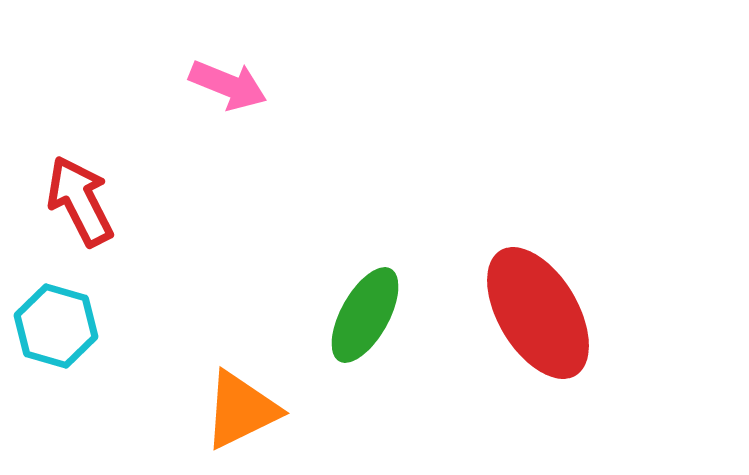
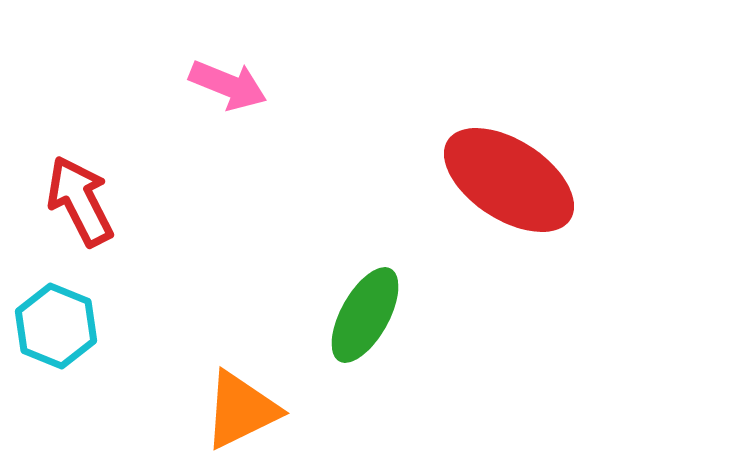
red ellipse: moved 29 px left, 133 px up; rotated 26 degrees counterclockwise
cyan hexagon: rotated 6 degrees clockwise
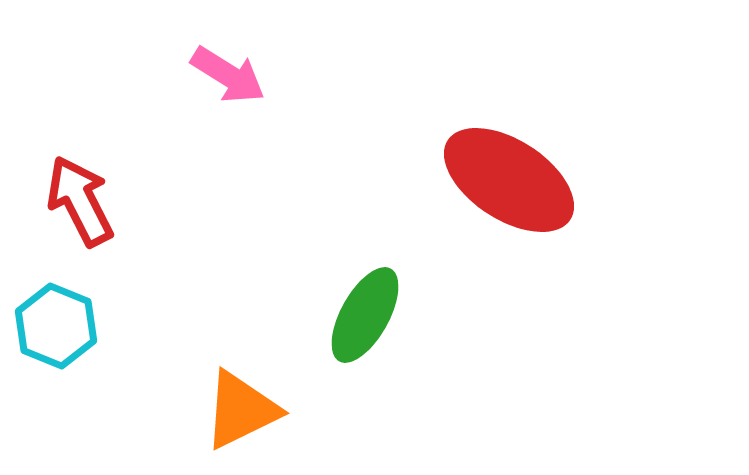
pink arrow: moved 10 px up; rotated 10 degrees clockwise
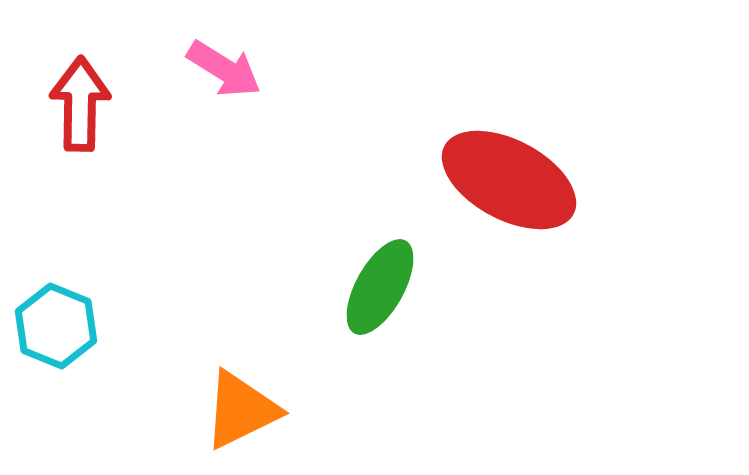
pink arrow: moved 4 px left, 6 px up
red ellipse: rotated 5 degrees counterclockwise
red arrow: moved 97 px up; rotated 28 degrees clockwise
green ellipse: moved 15 px right, 28 px up
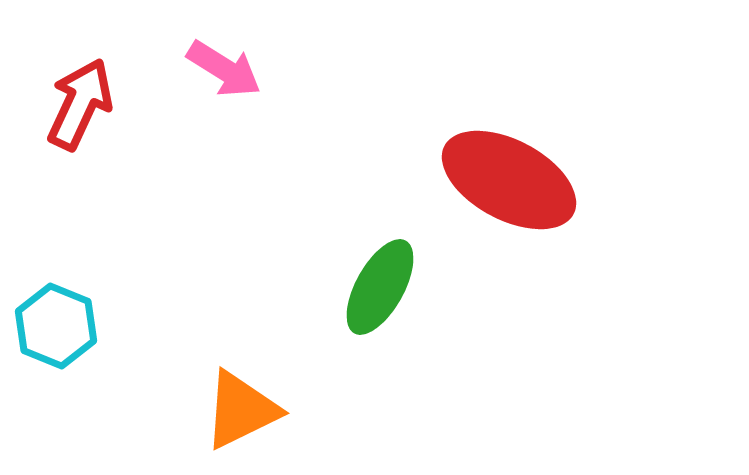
red arrow: rotated 24 degrees clockwise
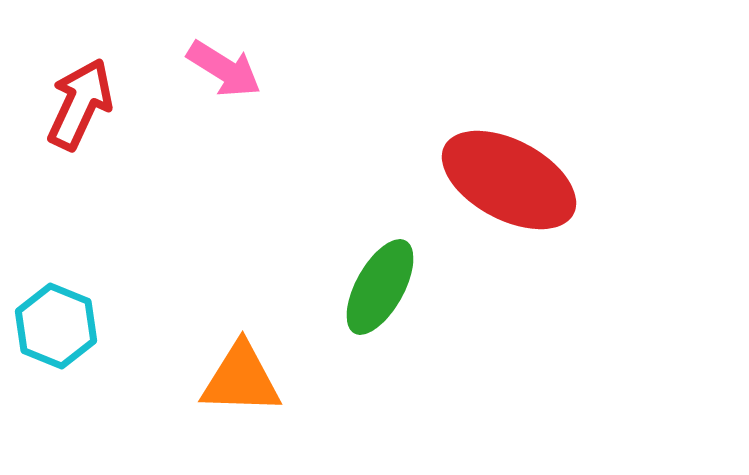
orange triangle: moved 31 px up; rotated 28 degrees clockwise
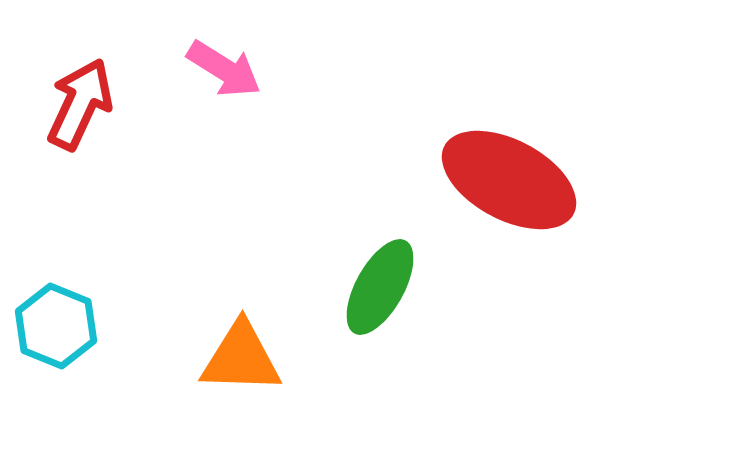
orange triangle: moved 21 px up
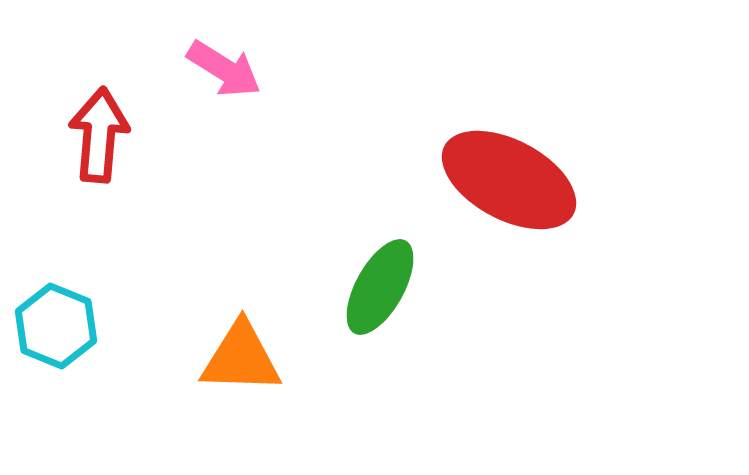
red arrow: moved 19 px right, 31 px down; rotated 20 degrees counterclockwise
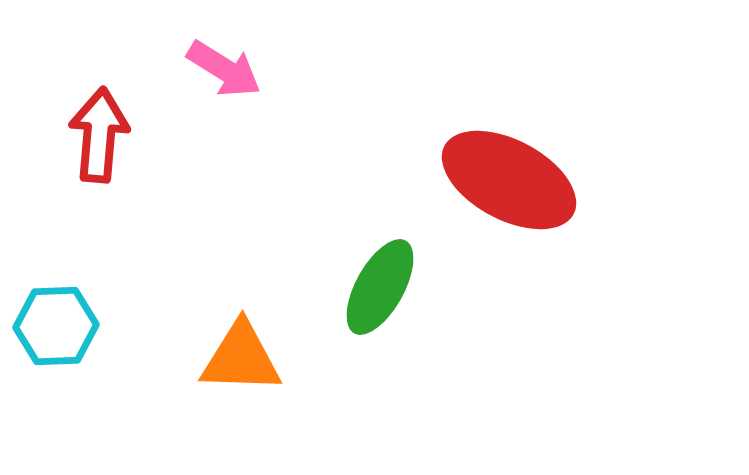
cyan hexagon: rotated 24 degrees counterclockwise
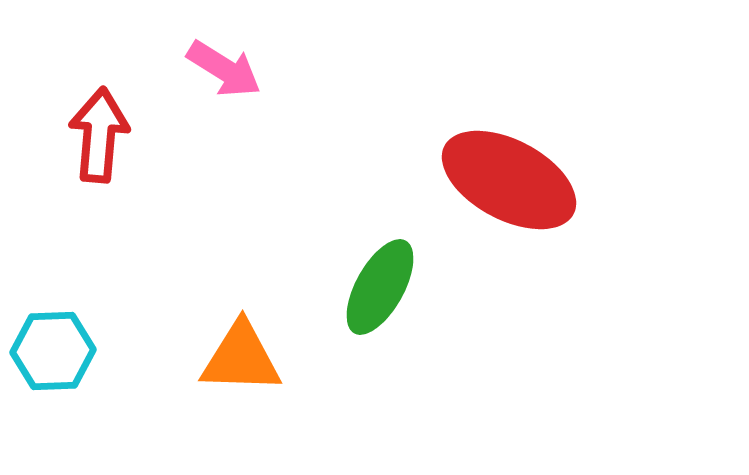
cyan hexagon: moved 3 px left, 25 px down
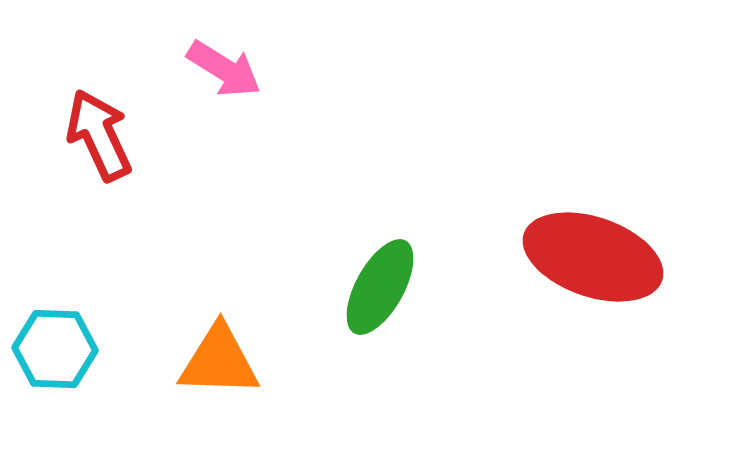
red arrow: rotated 30 degrees counterclockwise
red ellipse: moved 84 px right, 77 px down; rotated 9 degrees counterclockwise
cyan hexagon: moved 2 px right, 2 px up; rotated 4 degrees clockwise
orange triangle: moved 22 px left, 3 px down
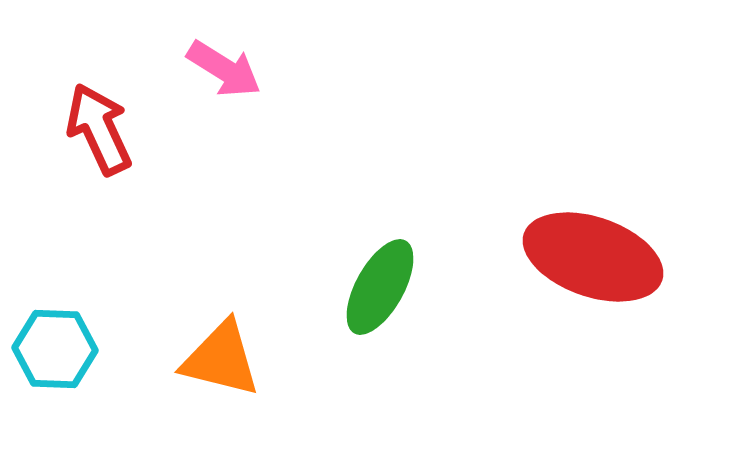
red arrow: moved 6 px up
orange triangle: moved 2 px right, 2 px up; rotated 12 degrees clockwise
